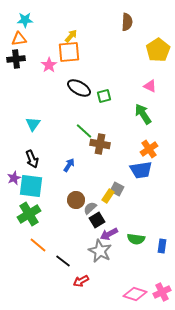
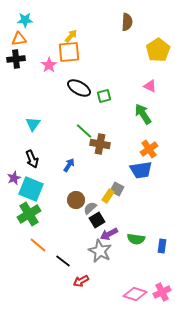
cyan square: moved 3 px down; rotated 15 degrees clockwise
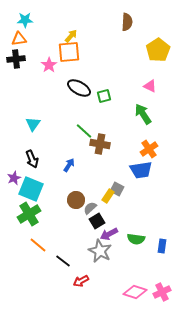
black square: moved 1 px down
pink diamond: moved 2 px up
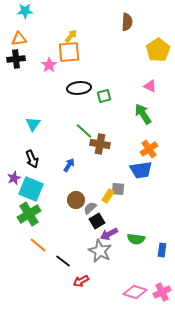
cyan star: moved 9 px up
black ellipse: rotated 35 degrees counterclockwise
gray square: moved 1 px right; rotated 24 degrees counterclockwise
blue rectangle: moved 4 px down
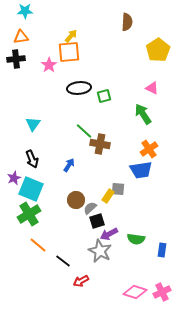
orange triangle: moved 2 px right, 2 px up
pink triangle: moved 2 px right, 2 px down
black square: rotated 14 degrees clockwise
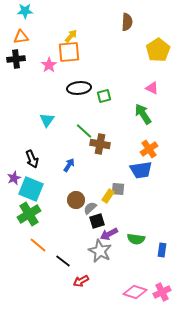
cyan triangle: moved 14 px right, 4 px up
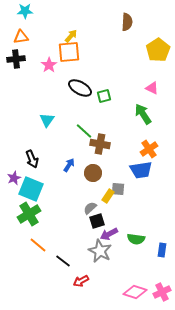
black ellipse: moved 1 px right; rotated 35 degrees clockwise
brown circle: moved 17 px right, 27 px up
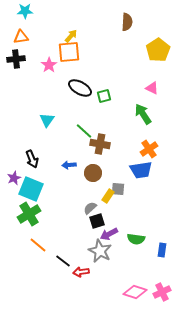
blue arrow: rotated 128 degrees counterclockwise
red arrow: moved 9 px up; rotated 21 degrees clockwise
